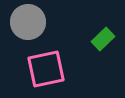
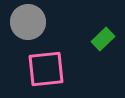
pink square: rotated 6 degrees clockwise
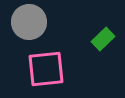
gray circle: moved 1 px right
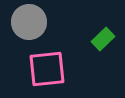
pink square: moved 1 px right
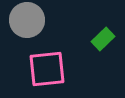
gray circle: moved 2 px left, 2 px up
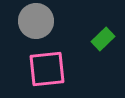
gray circle: moved 9 px right, 1 px down
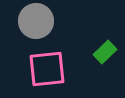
green rectangle: moved 2 px right, 13 px down
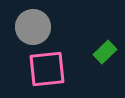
gray circle: moved 3 px left, 6 px down
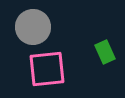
green rectangle: rotated 70 degrees counterclockwise
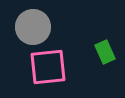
pink square: moved 1 px right, 2 px up
